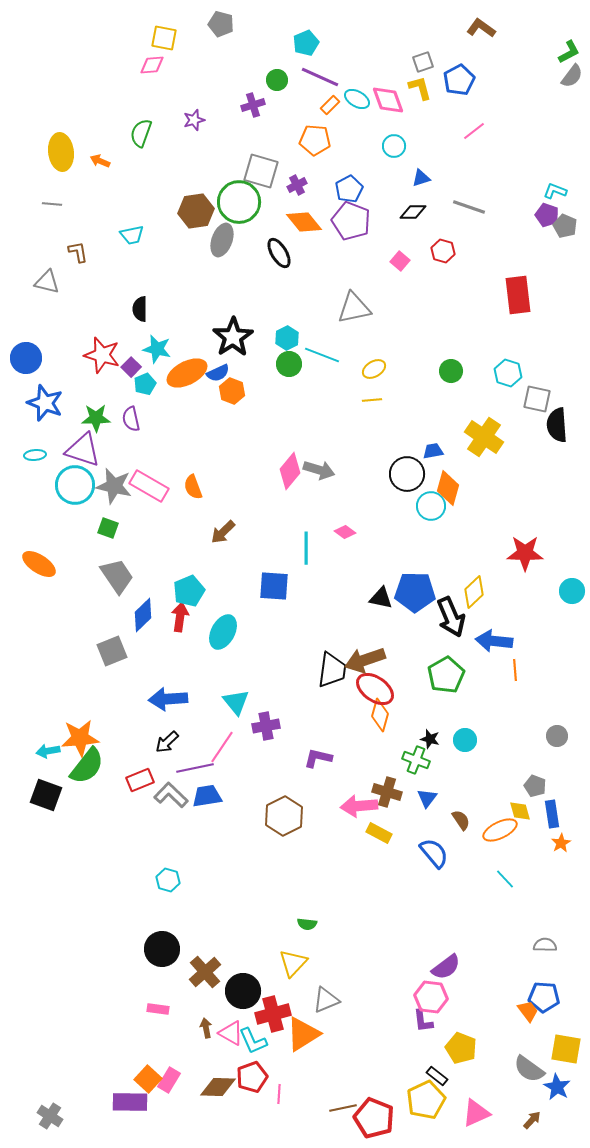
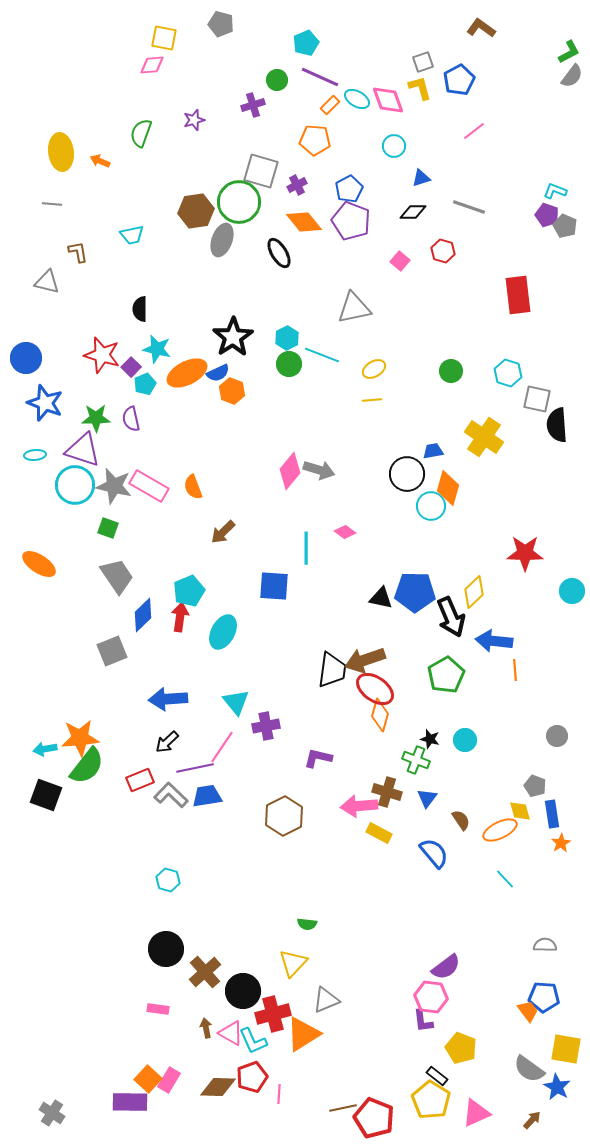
cyan arrow at (48, 751): moved 3 px left, 2 px up
black circle at (162, 949): moved 4 px right
yellow pentagon at (426, 1100): moved 5 px right; rotated 15 degrees counterclockwise
gray cross at (50, 1116): moved 2 px right, 3 px up
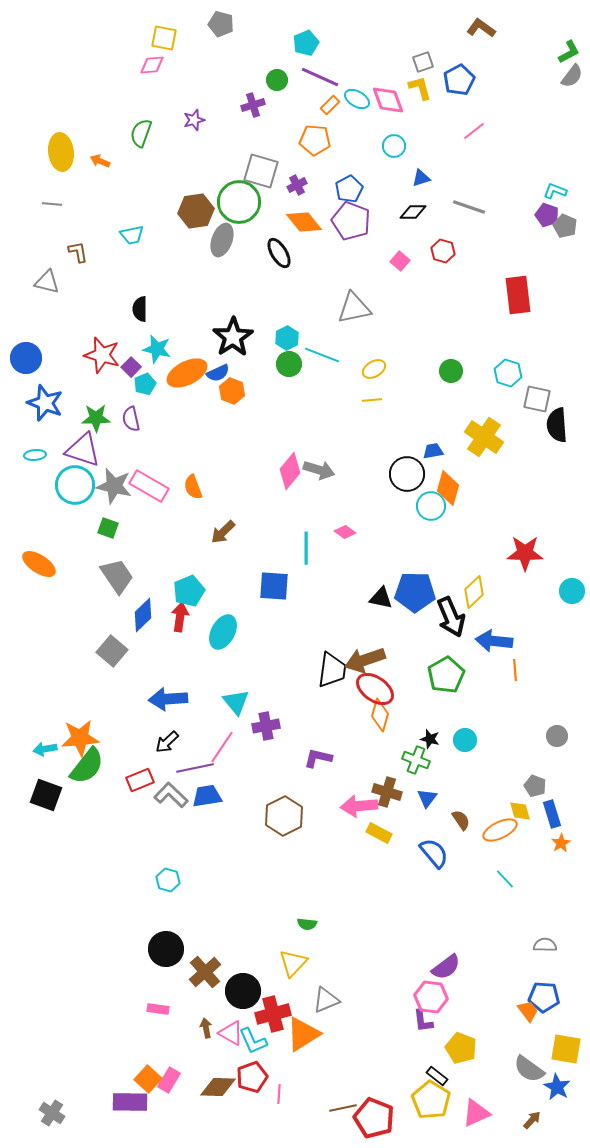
gray square at (112, 651): rotated 28 degrees counterclockwise
blue rectangle at (552, 814): rotated 8 degrees counterclockwise
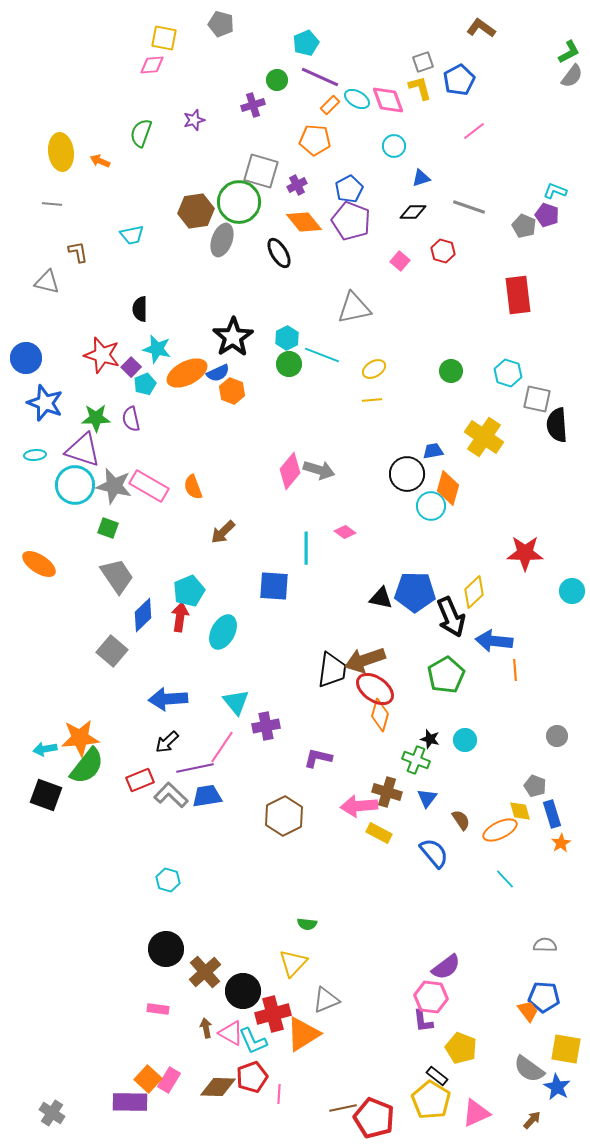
gray pentagon at (565, 226): moved 41 px left
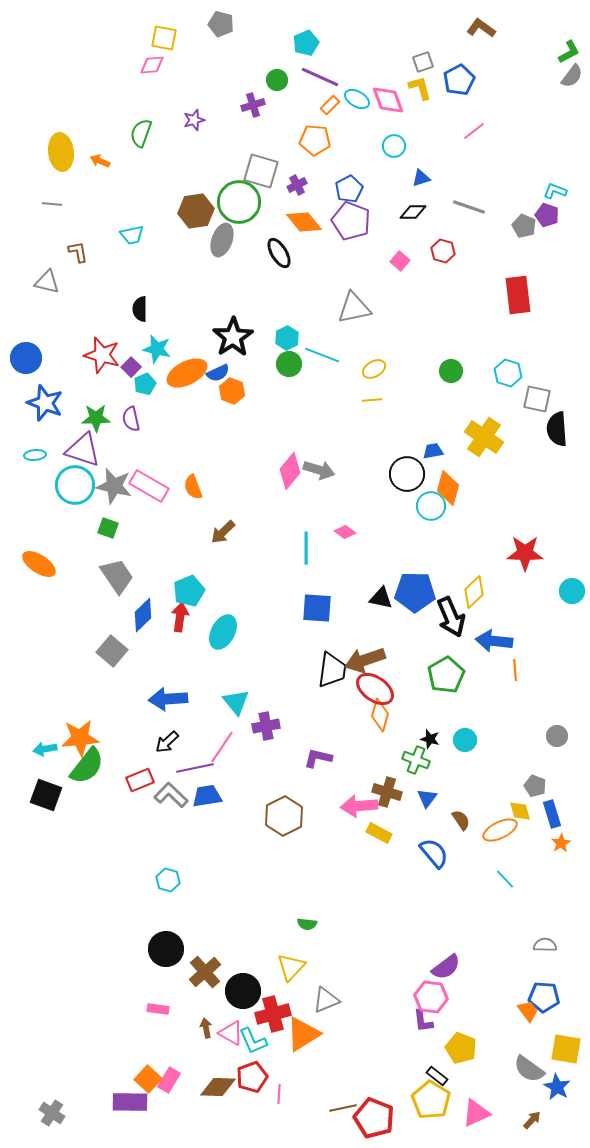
black semicircle at (557, 425): moved 4 px down
blue square at (274, 586): moved 43 px right, 22 px down
yellow triangle at (293, 963): moved 2 px left, 4 px down
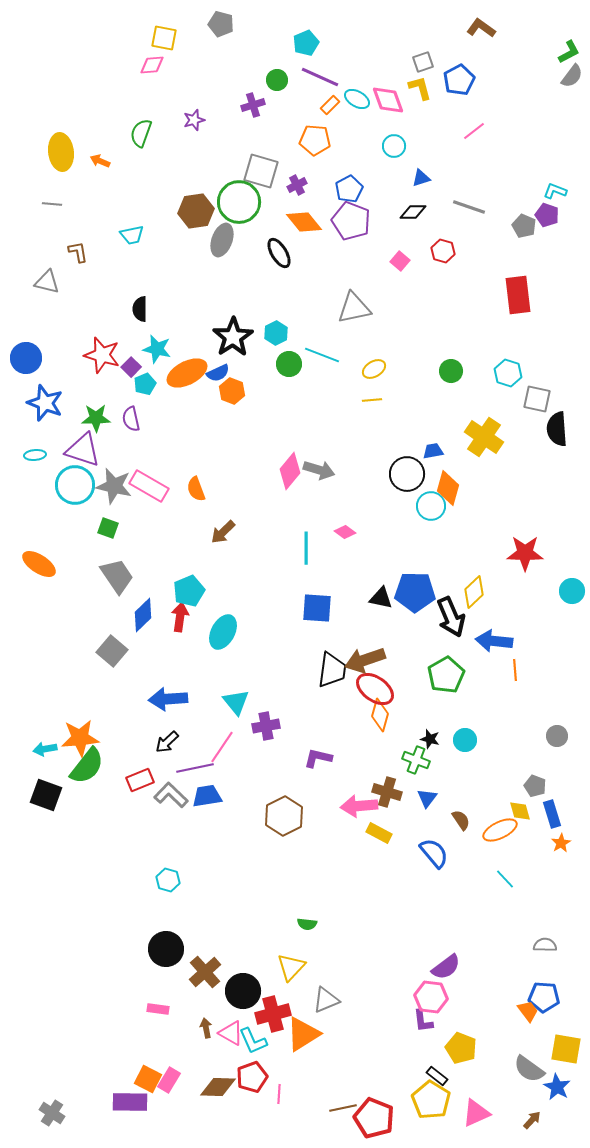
cyan hexagon at (287, 338): moved 11 px left, 5 px up
orange semicircle at (193, 487): moved 3 px right, 2 px down
orange square at (148, 1079): rotated 16 degrees counterclockwise
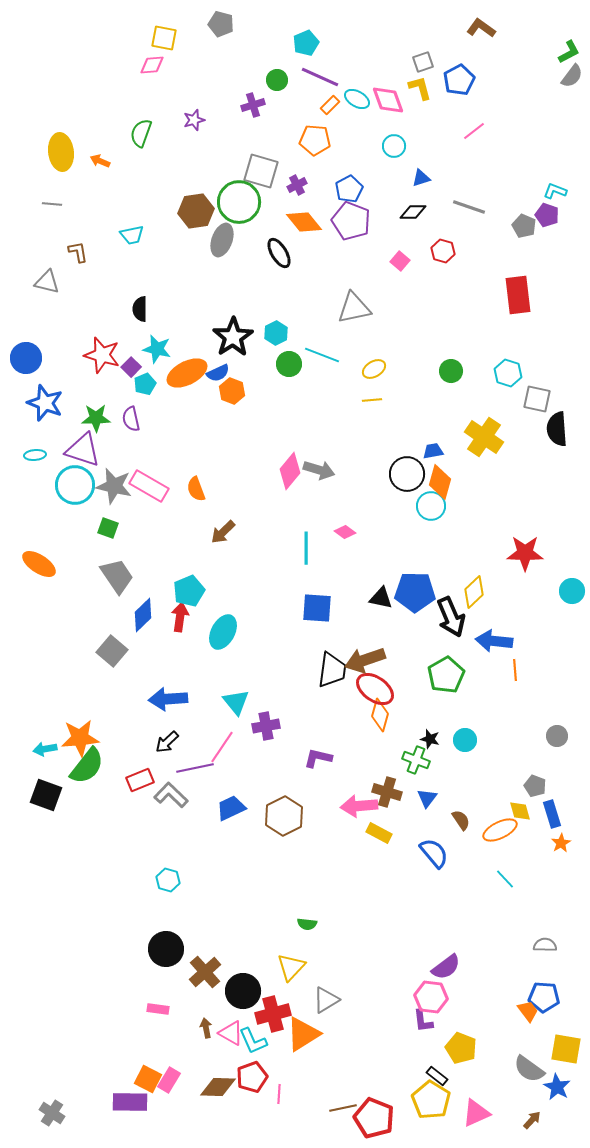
orange diamond at (448, 488): moved 8 px left, 6 px up
blue trapezoid at (207, 796): moved 24 px right, 12 px down; rotated 16 degrees counterclockwise
gray triangle at (326, 1000): rotated 8 degrees counterclockwise
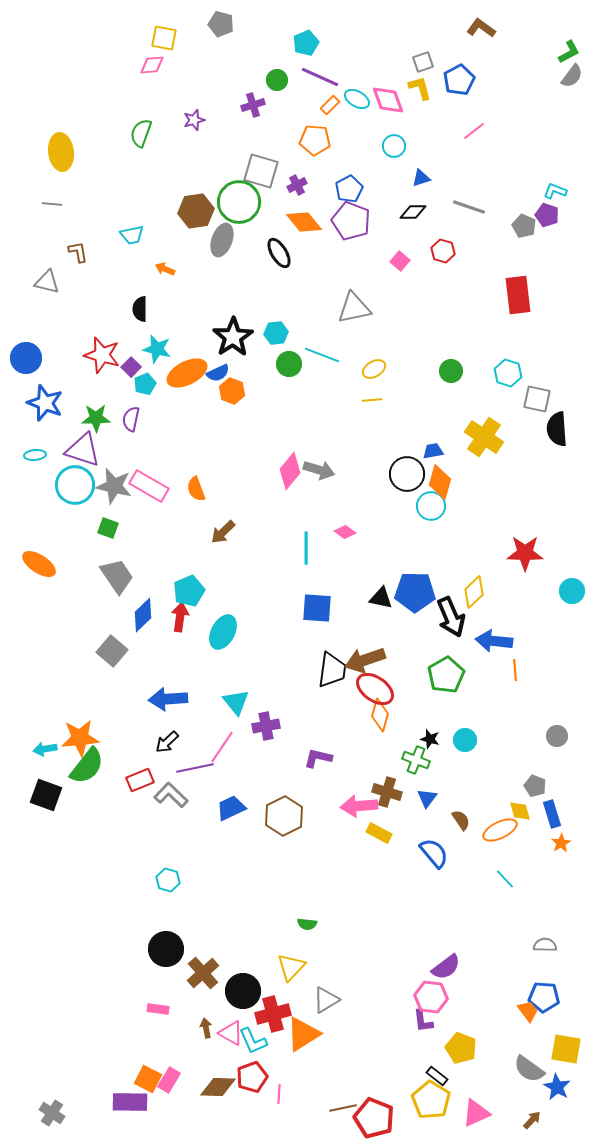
orange arrow at (100, 161): moved 65 px right, 108 px down
cyan hexagon at (276, 333): rotated 20 degrees clockwise
purple semicircle at (131, 419): rotated 25 degrees clockwise
brown cross at (205, 972): moved 2 px left, 1 px down
